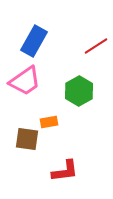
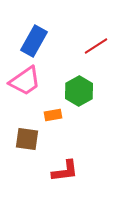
orange rectangle: moved 4 px right, 7 px up
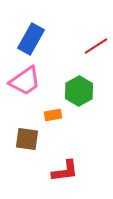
blue rectangle: moved 3 px left, 2 px up
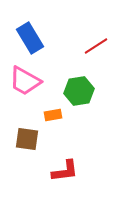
blue rectangle: moved 1 px left, 1 px up; rotated 60 degrees counterclockwise
pink trapezoid: rotated 64 degrees clockwise
green hexagon: rotated 20 degrees clockwise
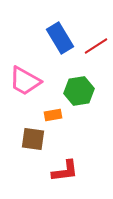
blue rectangle: moved 30 px right
brown square: moved 6 px right
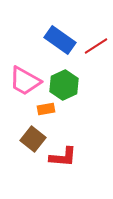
blue rectangle: moved 2 px down; rotated 24 degrees counterclockwise
green hexagon: moved 15 px left, 6 px up; rotated 16 degrees counterclockwise
orange rectangle: moved 7 px left, 6 px up
brown square: rotated 30 degrees clockwise
red L-shape: moved 2 px left, 14 px up; rotated 12 degrees clockwise
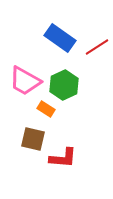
blue rectangle: moved 2 px up
red line: moved 1 px right, 1 px down
orange rectangle: rotated 42 degrees clockwise
brown square: rotated 25 degrees counterclockwise
red L-shape: moved 1 px down
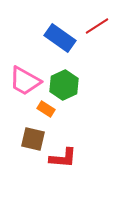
red line: moved 21 px up
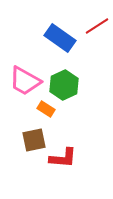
brown square: moved 1 px right, 1 px down; rotated 25 degrees counterclockwise
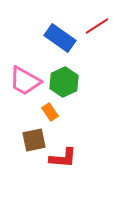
green hexagon: moved 3 px up
orange rectangle: moved 4 px right, 3 px down; rotated 24 degrees clockwise
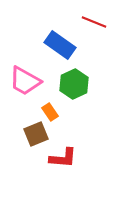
red line: moved 3 px left, 4 px up; rotated 55 degrees clockwise
blue rectangle: moved 7 px down
green hexagon: moved 10 px right, 2 px down
brown square: moved 2 px right, 6 px up; rotated 10 degrees counterclockwise
